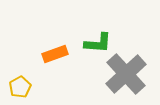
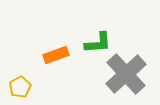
green L-shape: rotated 8 degrees counterclockwise
orange rectangle: moved 1 px right, 1 px down
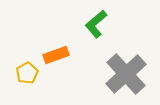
green L-shape: moved 2 px left, 19 px up; rotated 144 degrees clockwise
yellow pentagon: moved 7 px right, 14 px up
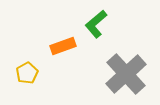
orange rectangle: moved 7 px right, 9 px up
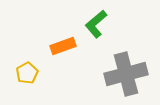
gray cross: rotated 27 degrees clockwise
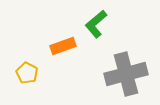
yellow pentagon: rotated 15 degrees counterclockwise
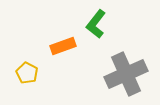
green L-shape: rotated 12 degrees counterclockwise
gray cross: rotated 9 degrees counterclockwise
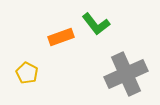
green L-shape: rotated 76 degrees counterclockwise
orange rectangle: moved 2 px left, 9 px up
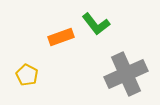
yellow pentagon: moved 2 px down
